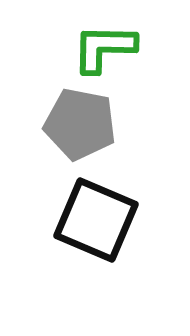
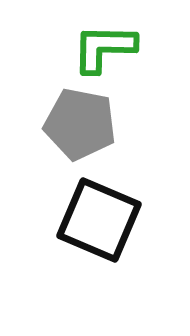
black square: moved 3 px right
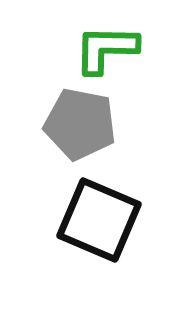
green L-shape: moved 2 px right, 1 px down
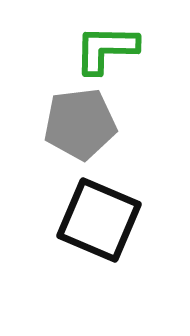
gray pentagon: rotated 18 degrees counterclockwise
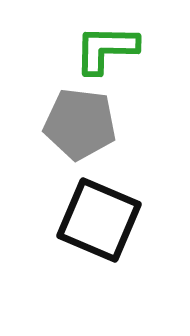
gray pentagon: rotated 14 degrees clockwise
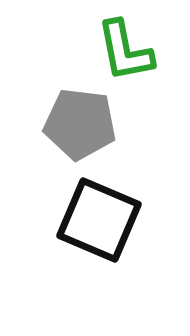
green L-shape: moved 19 px right, 2 px down; rotated 102 degrees counterclockwise
